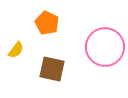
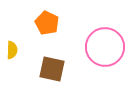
yellow semicircle: moved 4 px left; rotated 36 degrees counterclockwise
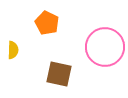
yellow semicircle: moved 1 px right
brown square: moved 7 px right, 5 px down
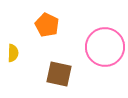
orange pentagon: moved 2 px down
yellow semicircle: moved 3 px down
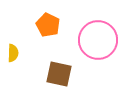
orange pentagon: moved 1 px right
pink circle: moved 7 px left, 7 px up
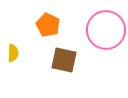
pink circle: moved 8 px right, 10 px up
brown square: moved 5 px right, 14 px up
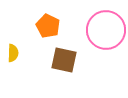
orange pentagon: moved 1 px down
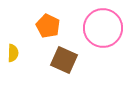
pink circle: moved 3 px left, 2 px up
brown square: rotated 12 degrees clockwise
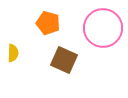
orange pentagon: moved 3 px up; rotated 10 degrees counterclockwise
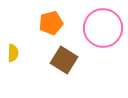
orange pentagon: moved 3 px right; rotated 30 degrees counterclockwise
brown square: rotated 8 degrees clockwise
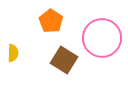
orange pentagon: moved 2 px up; rotated 25 degrees counterclockwise
pink circle: moved 1 px left, 10 px down
